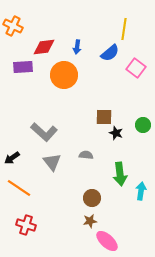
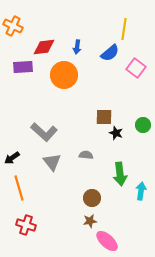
orange line: rotated 40 degrees clockwise
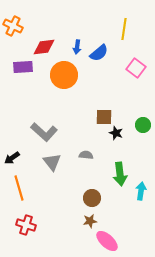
blue semicircle: moved 11 px left
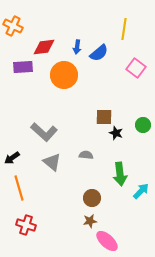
gray triangle: rotated 12 degrees counterclockwise
cyan arrow: rotated 36 degrees clockwise
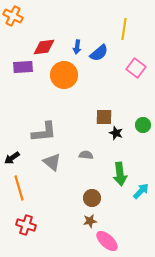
orange cross: moved 10 px up
gray L-shape: rotated 48 degrees counterclockwise
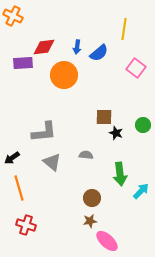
purple rectangle: moved 4 px up
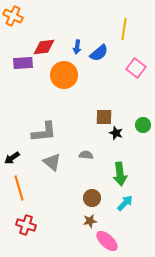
cyan arrow: moved 16 px left, 12 px down
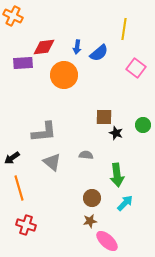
green arrow: moved 3 px left, 1 px down
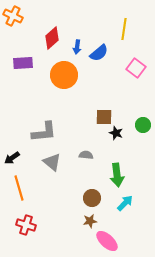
red diamond: moved 8 px right, 9 px up; rotated 35 degrees counterclockwise
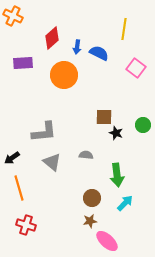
blue semicircle: rotated 114 degrees counterclockwise
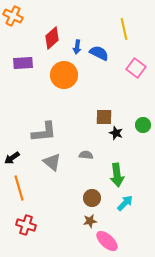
yellow line: rotated 20 degrees counterclockwise
